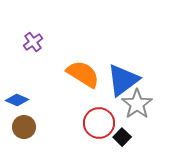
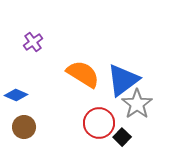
blue diamond: moved 1 px left, 5 px up
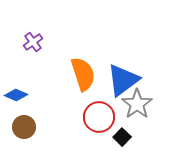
orange semicircle: rotated 40 degrees clockwise
red circle: moved 6 px up
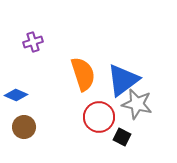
purple cross: rotated 18 degrees clockwise
gray star: rotated 24 degrees counterclockwise
black square: rotated 18 degrees counterclockwise
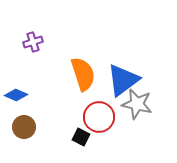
black square: moved 41 px left
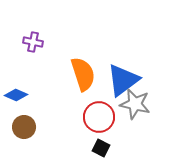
purple cross: rotated 30 degrees clockwise
gray star: moved 2 px left
black square: moved 20 px right, 11 px down
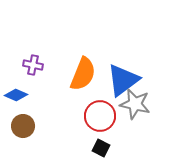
purple cross: moved 23 px down
orange semicircle: rotated 40 degrees clockwise
red circle: moved 1 px right, 1 px up
brown circle: moved 1 px left, 1 px up
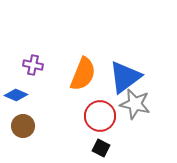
blue triangle: moved 2 px right, 3 px up
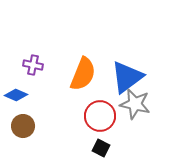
blue triangle: moved 2 px right
